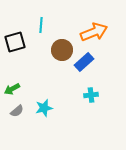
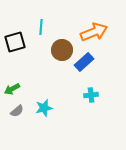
cyan line: moved 2 px down
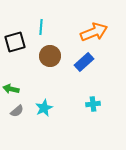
brown circle: moved 12 px left, 6 px down
green arrow: moved 1 px left; rotated 42 degrees clockwise
cyan cross: moved 2 px right, 9 px down
cyan star: rotated 12 degrees counterclockwise
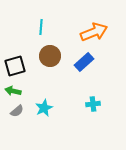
black square: moved 24 px down
green arrow: moved 2 px right, 2 px down
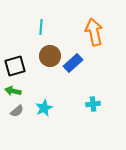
orange arrow: rotated 80 degrees counterclockwise
blue rectangle: moved 11 px left, 1 px down
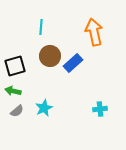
cyan cross: moved 7 px right, 5 px down
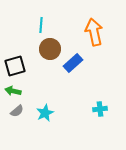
cyan line: moved 2 px up
brown circle: moved 7 px up
cyan star: moved 1 px right, 5 px down
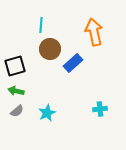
green arrow: moved 3 px right
cyan star: moved 2 px right
